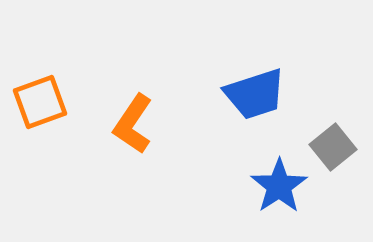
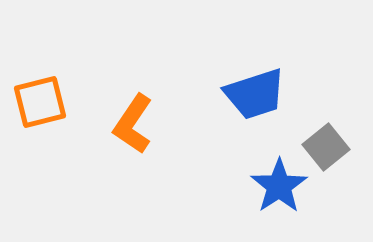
orange square: rotated 6 degrees clockwise
gray square: moved 7 px left
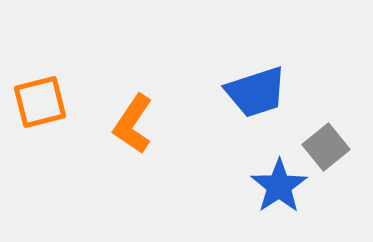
blue trapezoid: moved 1 px right, 2 px up
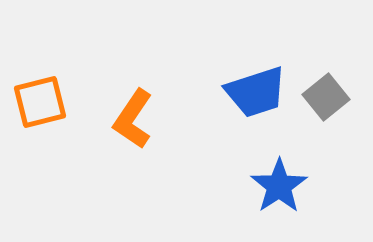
orange L-shape: moved 5 px up
gray square: moved 50 px up
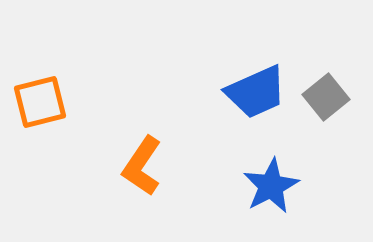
blue trapezoid: rotated 6 degrees counterclockwise
orange L-shape: moved 9 px right, 47 px down
blue star: moved 8 px left; rotated 6 degrees clockwise
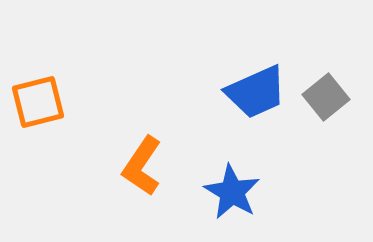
orange square: moved 2 px left
blue star: moved 39 px left, 6 px down; rotated 14 degrees counterclockwise
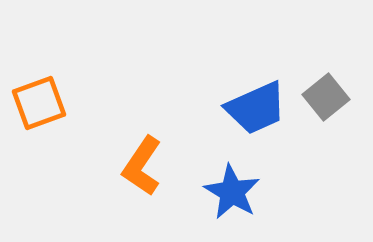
blue trapezoid: moved 16 px down
orange square: moved 1 px right, 1 px down; rotated 6 degrees counterclockwise
